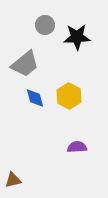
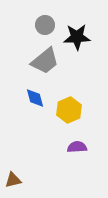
gray trapezoid: moved 20 px right, 3 px up
yellow hexagon: moved 14 px down; rotated 10 degrees clockwise
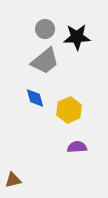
gray circle: moved 4 px down
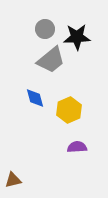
gray trapezoid: moved 6 px right, 1 px up
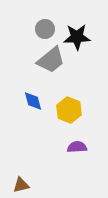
blue diamond: moved 2 px left, 3 px down
yellow hexagon: rotated 15 degrees counterclockwise
brown triangle: moved 8 px right, 5 px down
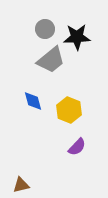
purple semicircle: rotated 138 degrees clockwise
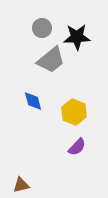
gray circle: moved 3 px left, 1 px up
yellow hexagon: moved 5 px right, 2 px down
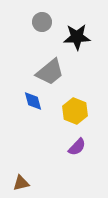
gray circle: moved 6 px up
gray trapezoid: moved 1 px left, 12 px down
yellow hexagon: moved 1 px right, 1 px up
brown triangle: moved 2 px up
